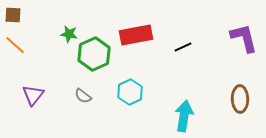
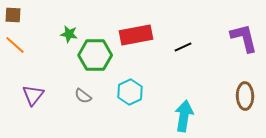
green hexagon: moved 1 px right, 1 px down; rotated 24 degrees clockwise
brown ellipse: moved 5 px right, 3 px up
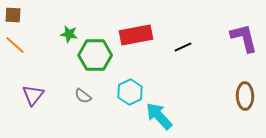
cyan arrow: moved 25 px left; rotated 52 degrees counterclockwise
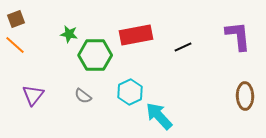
brown square: moved 3 px right, 4 px down; rotated 24 degrees counterclockwise
purple L-shape: moved 6 px left, 2 px up; rotated 8 degrees clockwise
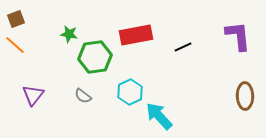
green hexagon: moved 2 px down; rotated 8 degrees counterclockwise
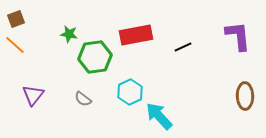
gray semicircle: moved 3 px down
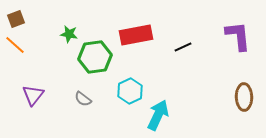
cyan hexagon: moved 1 px up
brown ellipse: moved 1 px left, 1 px down
cyan arrow: moved 1 px left, 1 px up; rotated 68 degrees clockwise
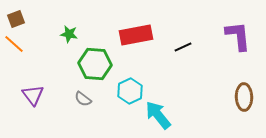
orange line: moved 1 px left, 1 px up
green hexagon: moved 7 px down; rotated 12 degrees clockwise
purple triangle: rotated 15 degrees counterclockwise
cyan arrow: rotated 64 degrees counterclockwise
